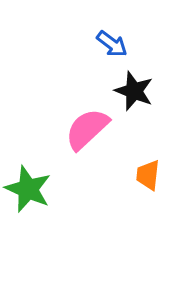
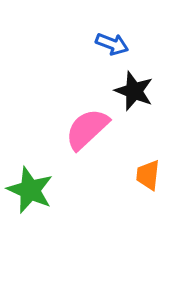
blue arrow: rotated 16 degrees counterclockwise
green star: moved 2 px right, 1 px down
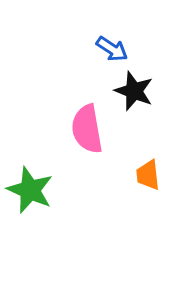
blue arrow: moved 5 px down; rotated 12 degrees clockwise
pink semicircle: rotated 57 degrees counterclockwise
orange trapezoid: rotated 12 degrees counterclockwise
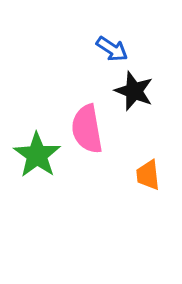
green star: moved 7 px right, 35 px up; rotated 12 degrees clockwise
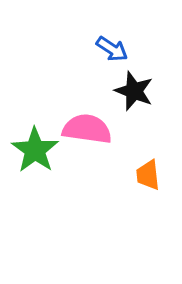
pink semicircle: rotated 108 degrees clockwise
green star: moved 2 px left, 5 px up
